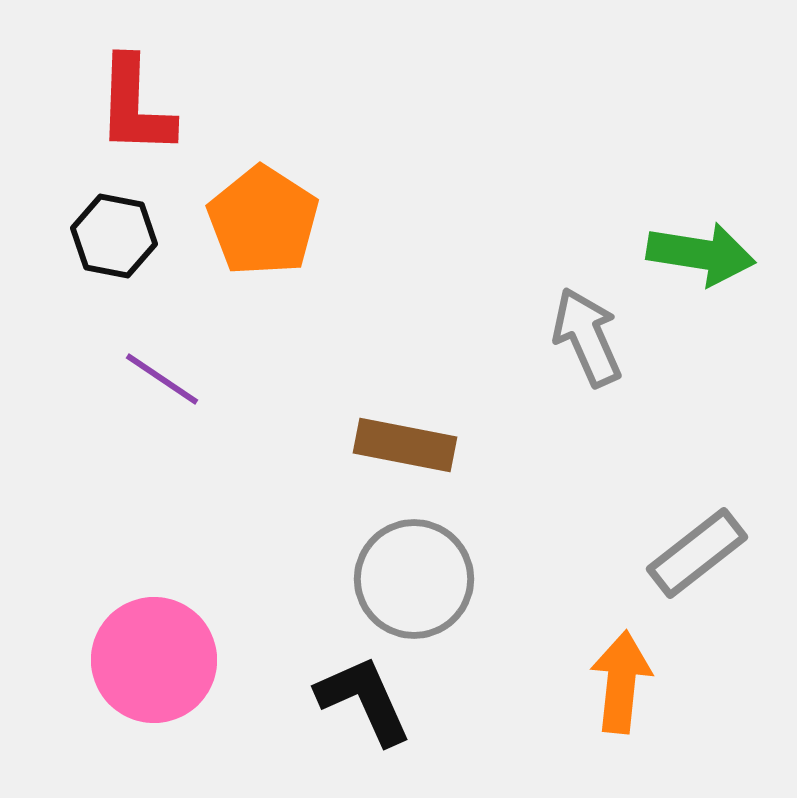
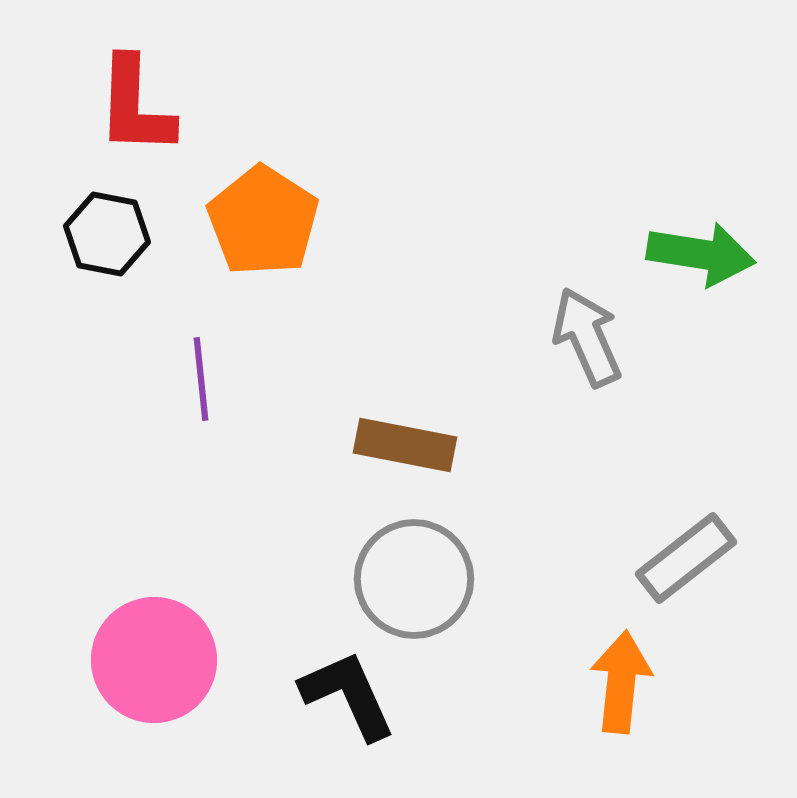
black hexagon: moved 7 px left, 2 px up
purple line: moved 39 px right; rotated 50 degrees clockwise
gray rectangle: moved 11 px left, 5 px down
black L-shape: moved 16 px left, 5 px up
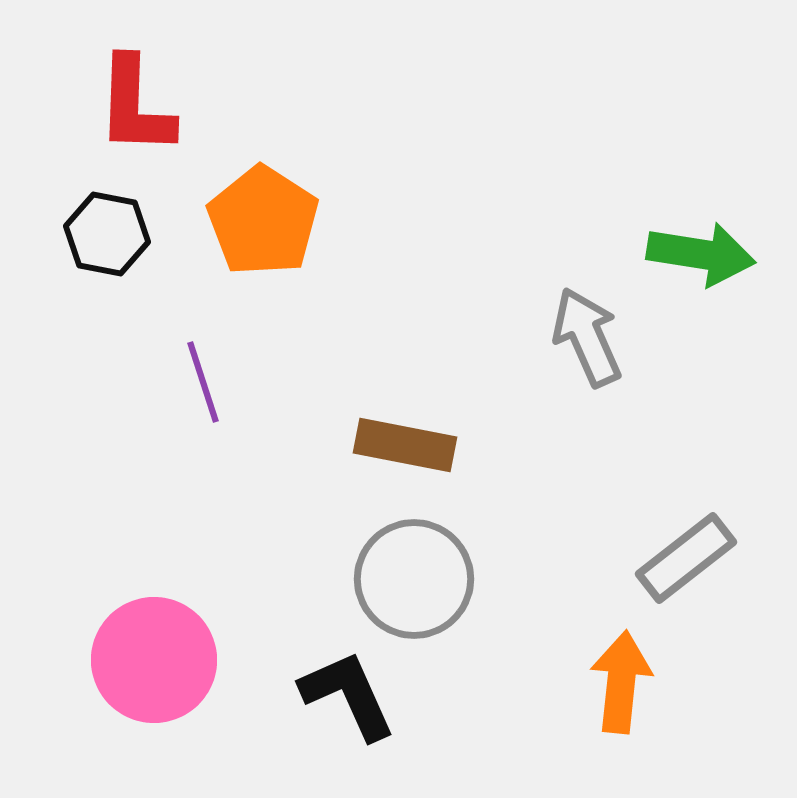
purple line: moved 2 px right, 3 px down; rotated 12 degrees counterclockwise
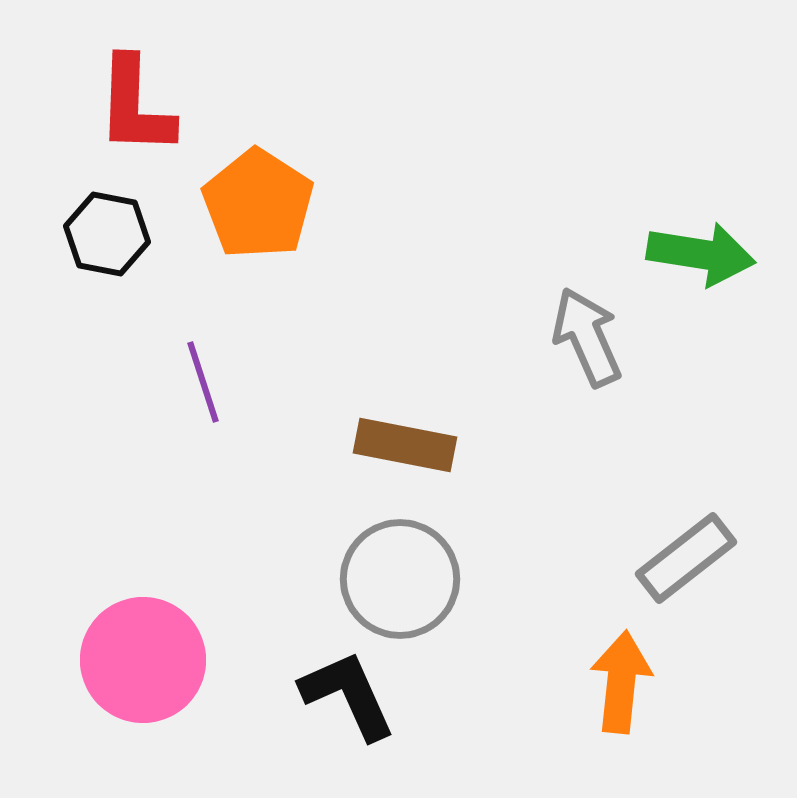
orange pentagon: moved 5 px left, 17 px up
gray circle: moved 14 px left
pink circle: moved 11 px left
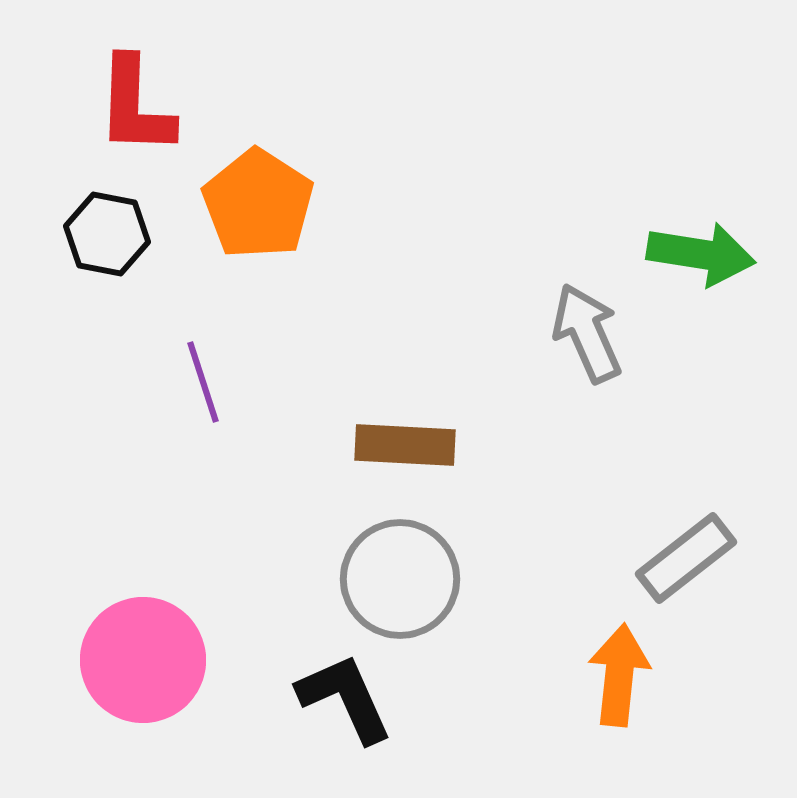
gray arrow: moved 4 px up
brown rectangle: rotated 8 degrees counterclockwise
orange arrow: moved 2 px left, 7 px up
black L-shape: moved 3 px left, 3 px down
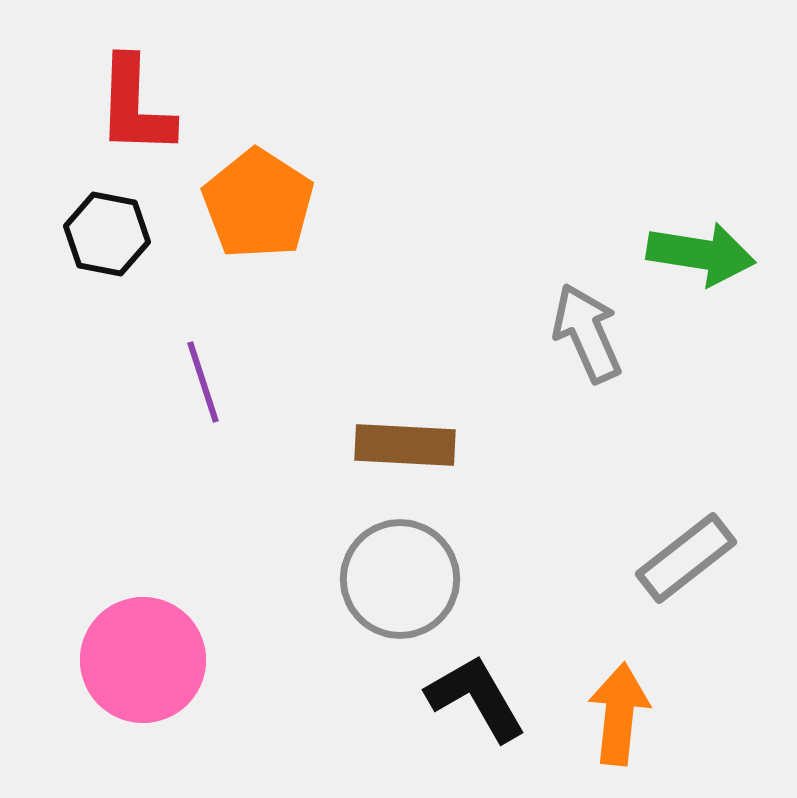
orange arrow: moved 39 px down
black L-shape: moved 131 px right; rotated 6 degrees counterclockwise
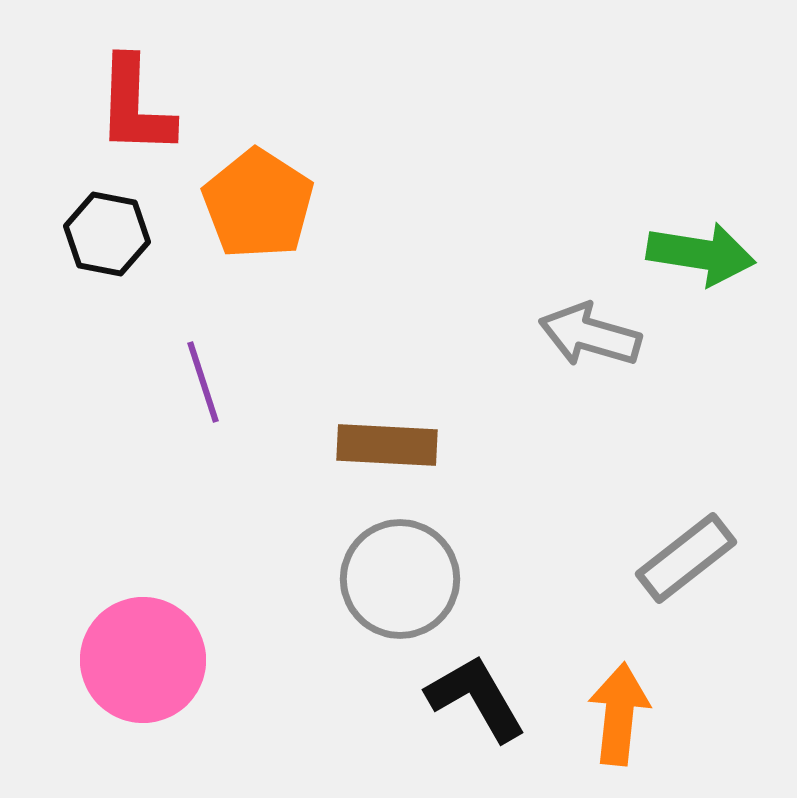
gray arrow: moved 3 px right, 2 px down; rotated 50 degrees counterclockwise
brown rectangle: moved 18 px left
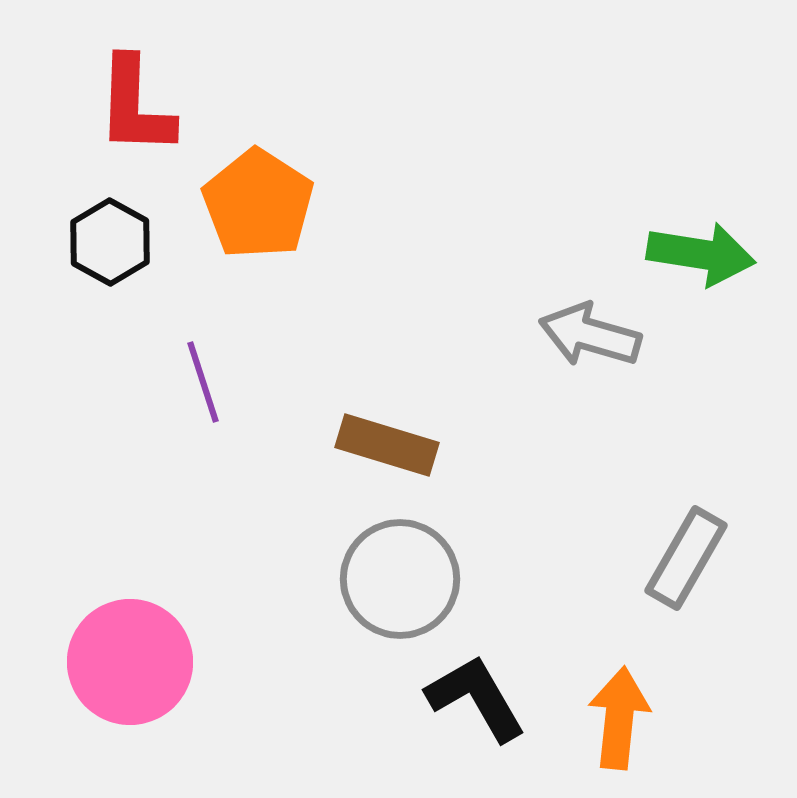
black hexagon: moved 3 px right, 8 px down; rotated 18 degrees clockwise
brown rectangle: rotated 14 degrees clockwise
gray rectangle: rotated 22 degrees counterclockwise
pink circle: moved 13 px left, 2 px down
orange arrow: moved 4 px down
